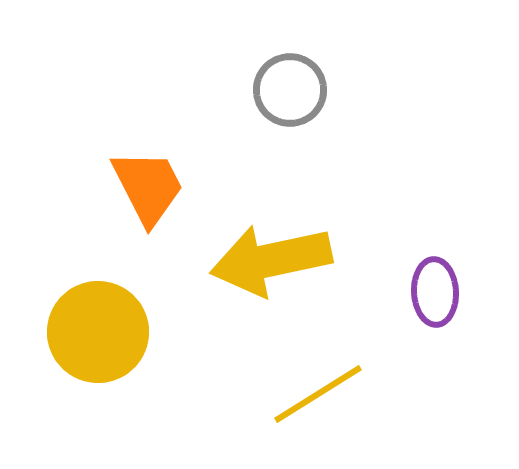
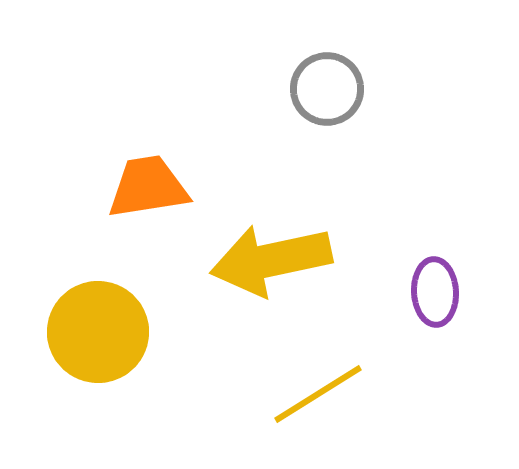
gray circle: moved 37 px right, 1 px up
orange trapezoid: rotated 72 degrees counterclockwise
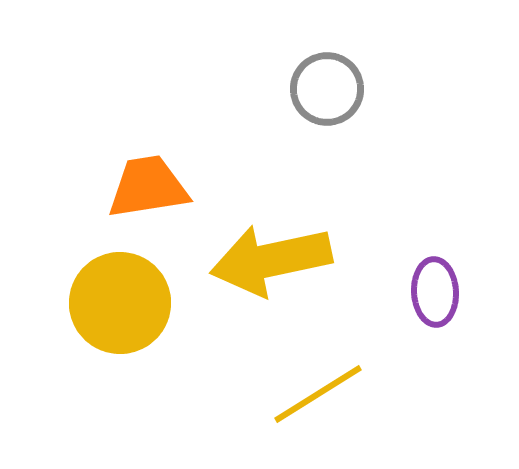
yellow circle: moved 22 px right, 29 px up
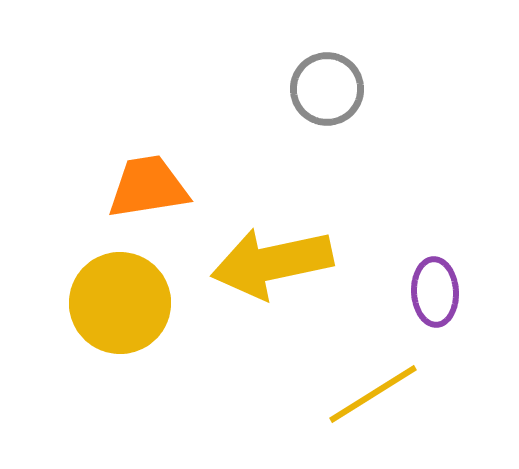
yellow arrow: moved 1 px right, 3 px down
yellow line: moved 55 px right
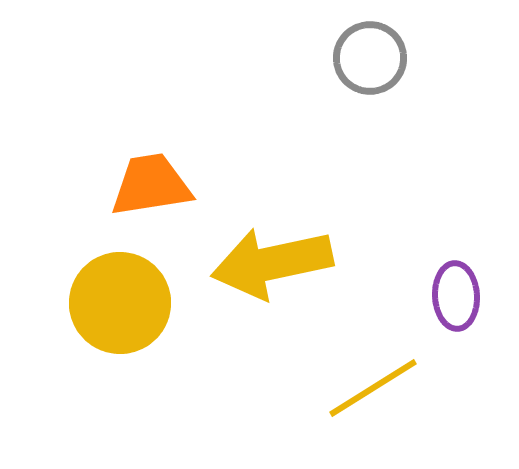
gray circle: moved 43 px right, 31 px up
orange trapezoid: moved 3 px right, 2 px up
purple ellipse: moved 21 px right, 4 px down
yellow line: moved 6 px up
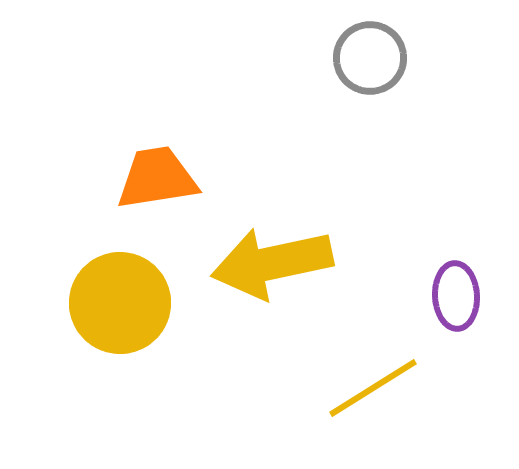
orange trapezoid: moved 6 px right, 7 px up
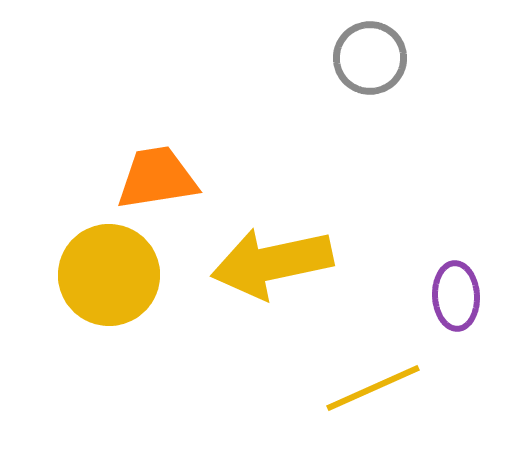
yellow circle: moved 11 px left, 28 px up
yellow line: rotated 8 degrees clockwise
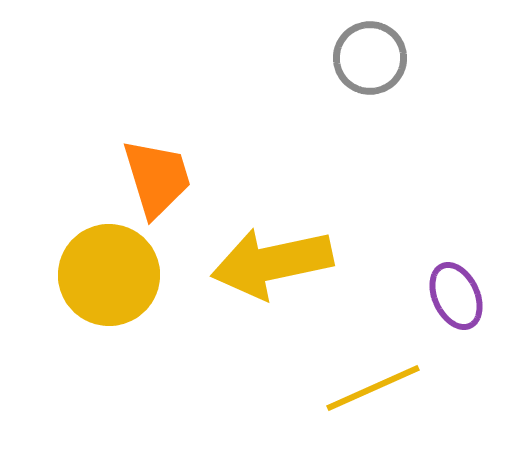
orange trapezoid: rotated 82 degrees clockwise
purple ellipse: rotated 22 degrees counterclockwise
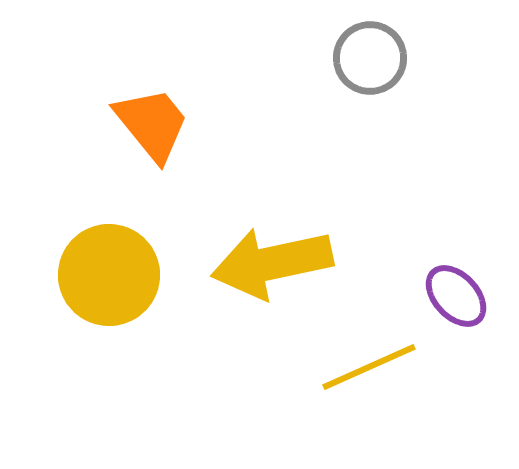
orange trapezoid: moved 5 px left, 54 px up; rotated 22 degrees counterclockwise
purple ellipse: rotated 18 degrees counterclockwise
yellow line: moved 4 px left, 21 px up
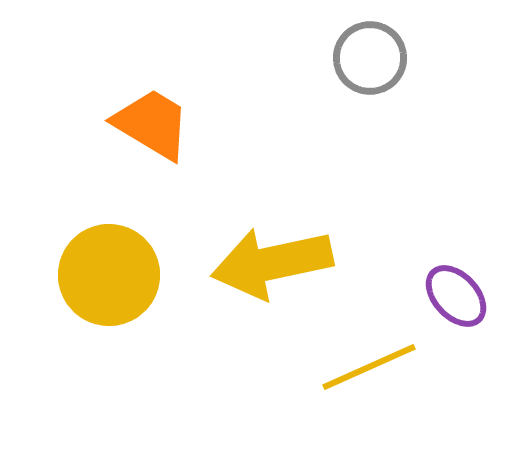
orange trapezoid: rotated 20 degrees counterclockwise
